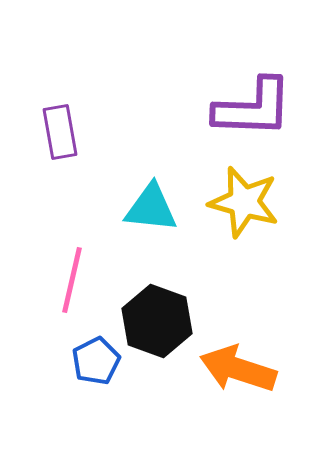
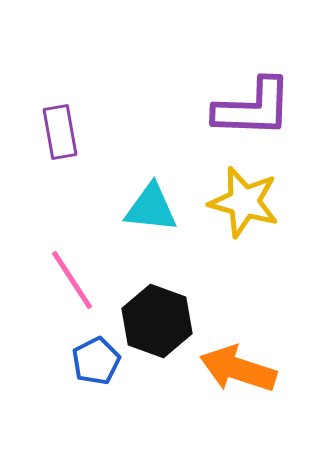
pink line: rotated 46 degrees counterclockwise
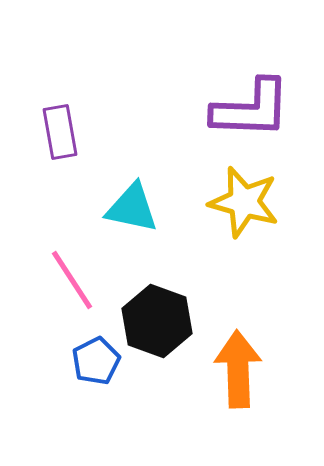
purple L-shape: moved 2 px left, 1 px down
cyan triangle: moved 19 px left; rotated 6 degrees clockwise
orange arrow: rotated 70 degrees clockwise
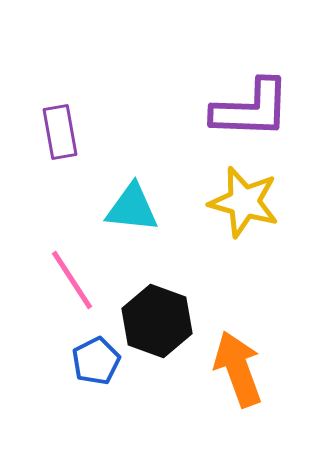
cyan triangle: rotated 6 degrees counterclockwise
orange arrow: rotated 18 degrees counterclockwise
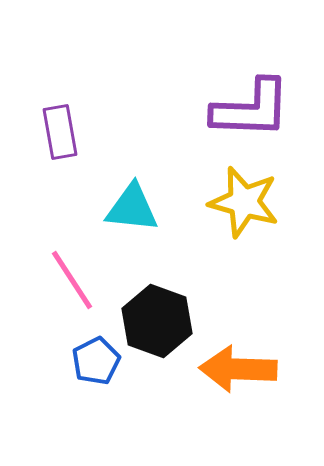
orange arrow: rotated 68 degrees counterclockwise
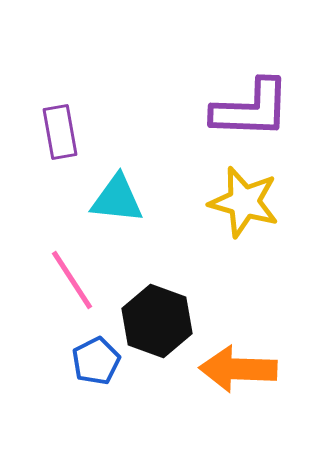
cyan triangle: moved 15 px left, 9 px up
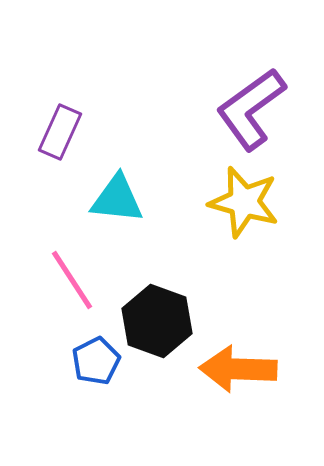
purple L-shape: rotated 142 degrees clockwise
purple rectangle: rotated 34 degrees clockwise
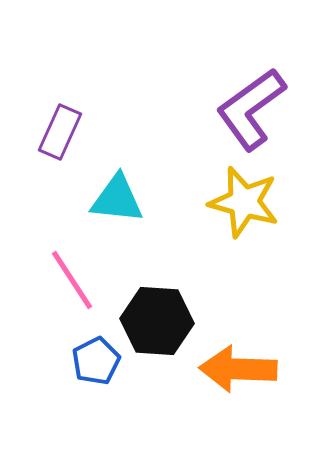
black hexagon: rotated 16 degrees counterclockwise
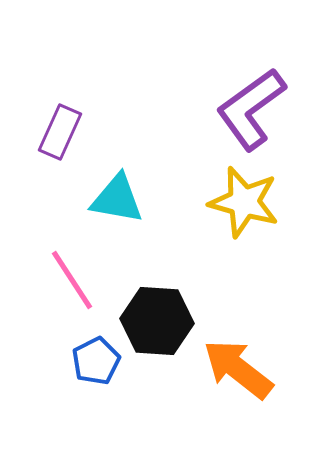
cyan triangle: rotated 4 degrees clockwise
orange arrow: rotated 36 degrees clockwise
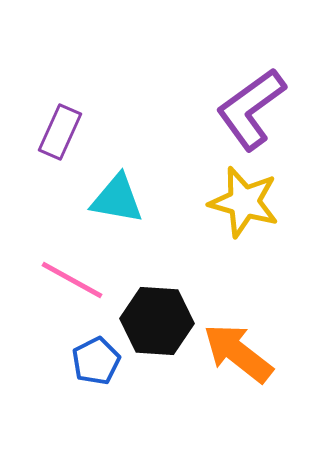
pink line: rotated 28 degrees counterclockwise
orange arrow: moved 16 px up
